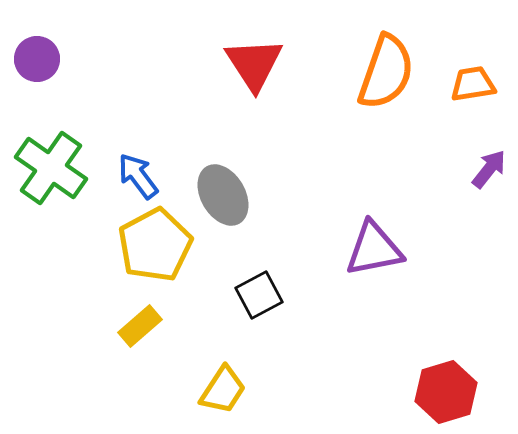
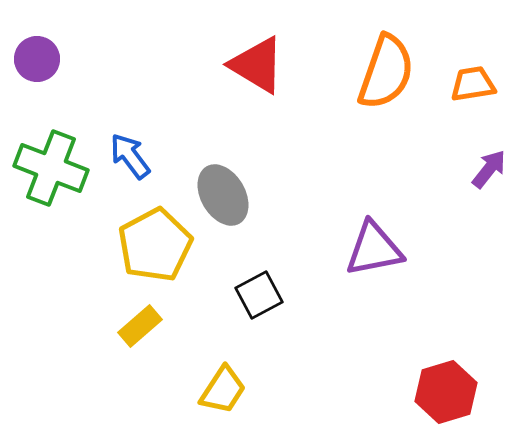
red triangle: moved 3 px right, 1 px down; rotated 26 degrees counterclockwise
green cross: rotated 14 degrees counterclockwise
blue arrow: moved 8 px left, 20 px up
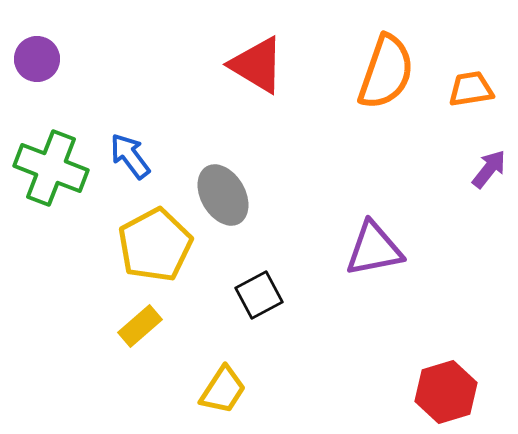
orange trapezoid: moved 2 px left, 5 px down
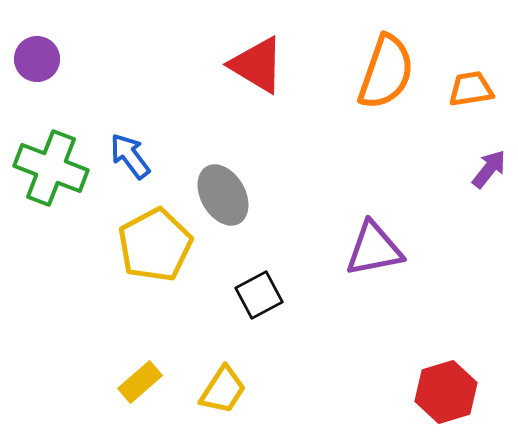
yellow rectangle: moved 56 px down
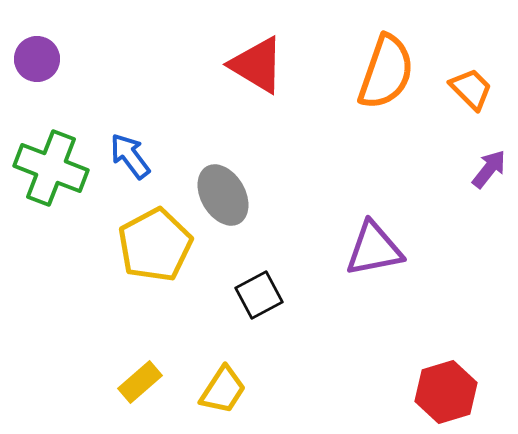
orange trapezoid: rotated 54 degrees clockwise
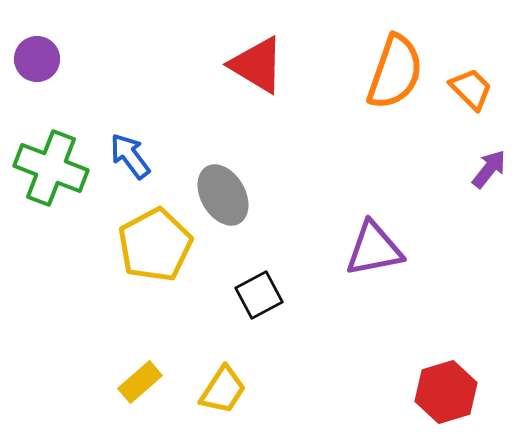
orange semicircle: moved 9 px right
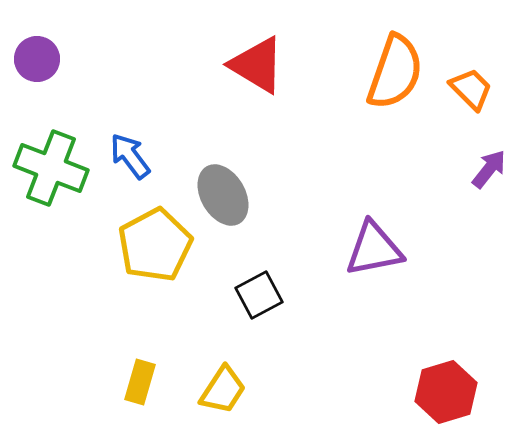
yellow rectangle: rotated 33 degrees counterclockwise
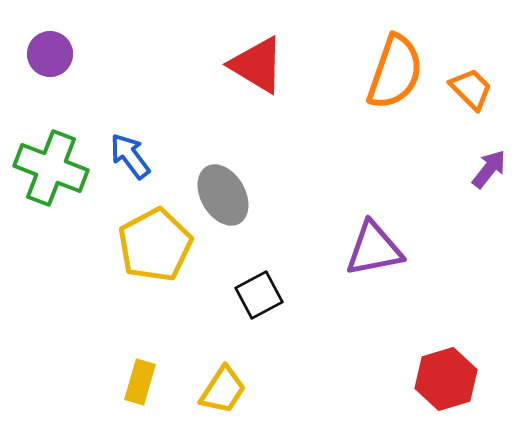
purple circle: moved 13 px right, 5 px up
red hexagon: moved 13 px up
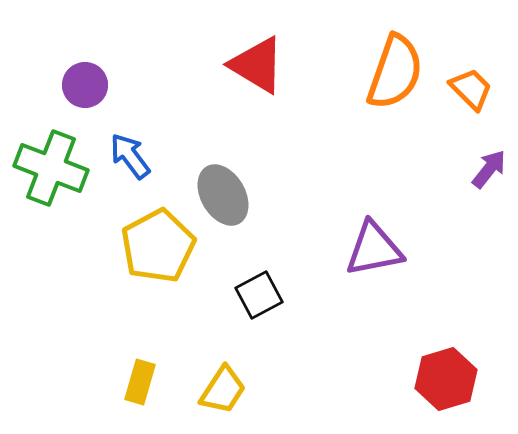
purple circle: moved 35 px right, 31 px down
yellow pentagon: moved 3 px right, 1 px down
